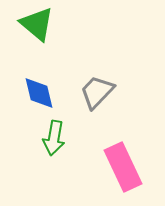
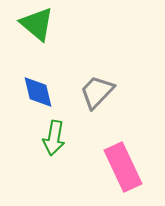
blue diamond: moved 1 px left, 1 px up
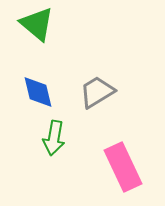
gray trapezoid: rotated 15 degrees clockwise
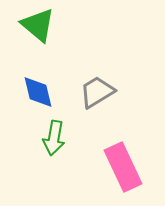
green triangle: moved 1 px right, 1 px down
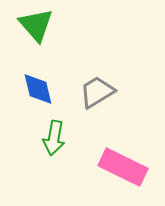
green triangle: moved 2 px left; rotated 9 degrees clockwise
blue diamond: moved 3 px up
pink rectangle: rotated 39 degrees counterclockwise
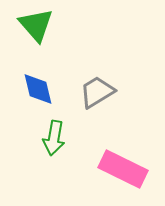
pink rectangle: moved 2 px down
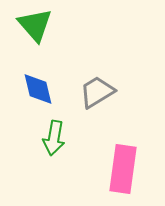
green triangle: moved 1 px left
pink rectangle: rotated 72 degrees clockwise
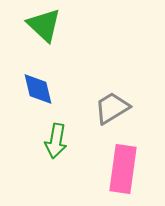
green triangle: moved 9 px right; rotated 6 degrees counterclockwise
gray trapezoid: moved 15 px right, 16 px down
green arrow: moved 2 px right, 3 px down
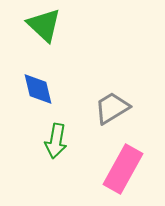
pink rectangle: rotated 21 degrees clockwise
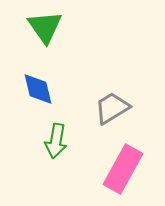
green triangle: moved 1 px right, 2 px down; rotated 12 degrees clockwise
